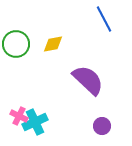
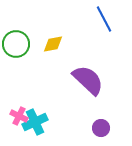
purple circle: moved 1 px left, 2 px down
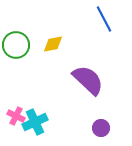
green circle: moved 1 px down
pink cross: moved 3 px left
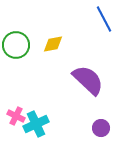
cyan cross: moved 1 px right, 2 px down
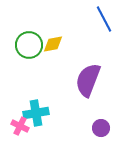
green circle: moved 13 px right
purple semicircle: rotated 112 degrees counterclockwise
pink cross: moved 4 px right, 10 px down
cyan cross: moved 11 px up; rotated 15 degrees clockwise
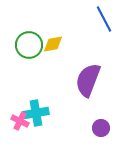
pink cross: moved 5 px up
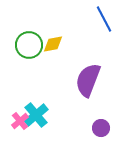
cyan cross: moved 2 px down; rotated 30 degrees counterclockwise
pink cross: rotated 24 degrees clockwise
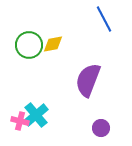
pink cross: rotated 36 degrees counterclockwise
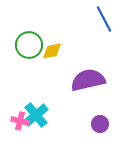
yellow diamond: moved 1 px left, 7 px down
purple semicircle: rotated 56 degrees clockwise
purple circle: moved 1 px left, 4 px up
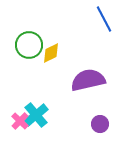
yellow diamond: moved 1 px left, 2 px down; rotated 15 degrees counterclockwise
pink cross: rotated 30 degrees clockwise
